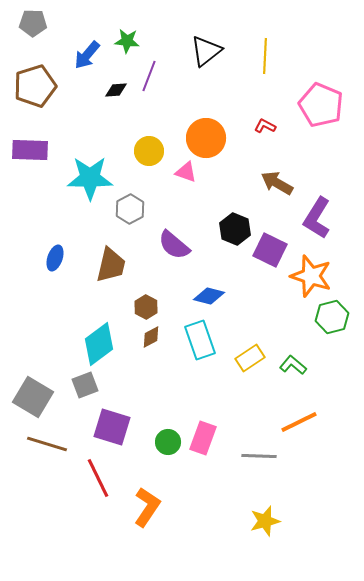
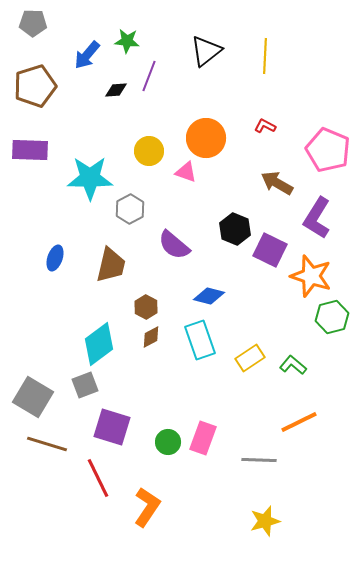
pink pentagon at (321, 105): moved 7 px right, 45 px down
gray line at (259, 456): moved 4 px down
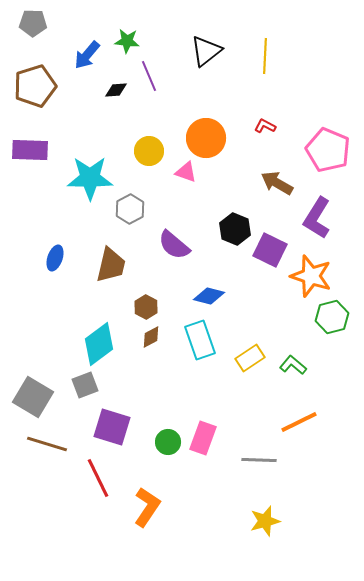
purple line at (149, 76): rotated 44 degrees counterclockwise
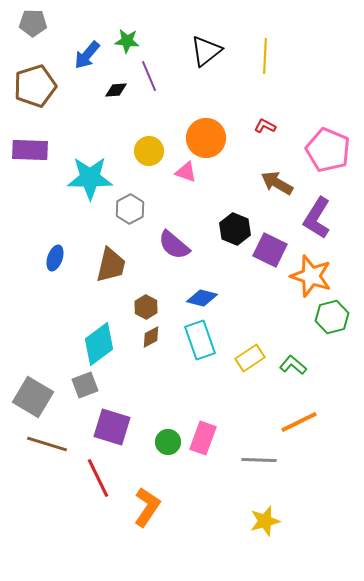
blue diamond at (209, 296): moved 7 px left, 2 px down
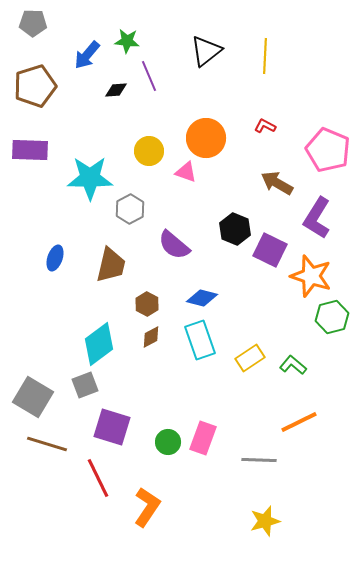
brown hexagon at (146, 307): moved 1 px right, 3 px up
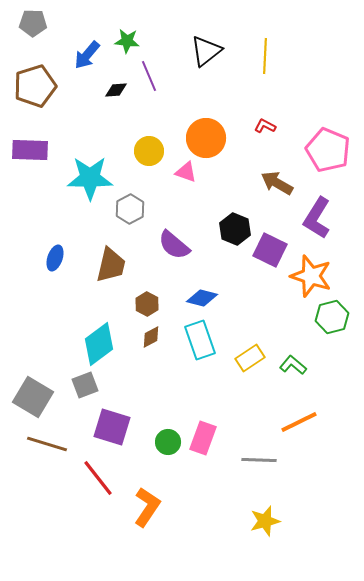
red line at (98, 478): rotated 12 degrees counterclockwise
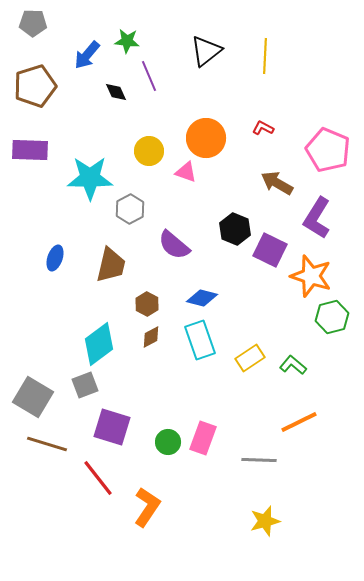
black diamond at (116, 90): moved 2 px down; rotated 70 degrees clockwise
red L-shape at (265, 126): moved 2 px left, 2 px down
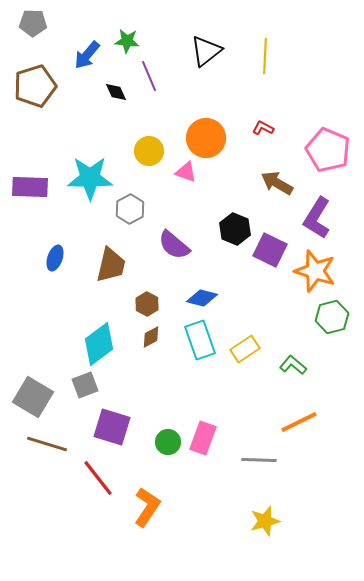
purple rectangle at (30, 150): moved 37 px down
orange star at (311, 276): moved 4 px right, 5 px up
yellow rectangle at (250, 358): moved 5 px left, 9 px up
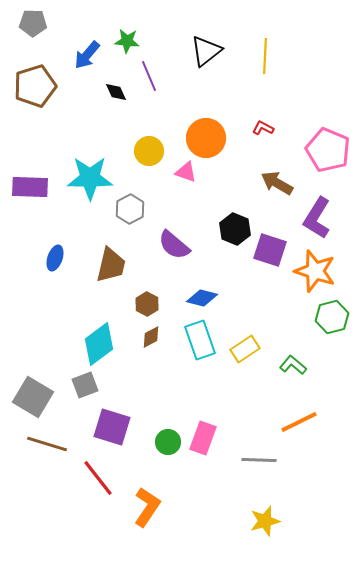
purple square at (270, 250): rotated 8 degrees counterclockwise
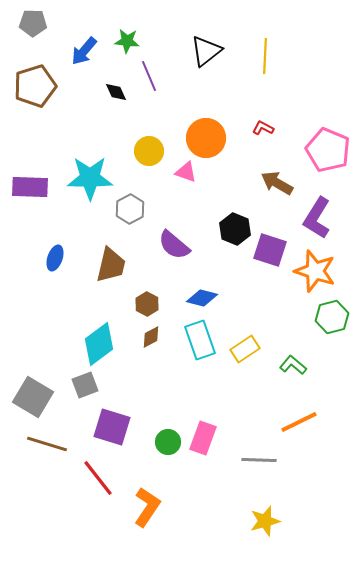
blue arrow at (87, 55): moved 3 px left, 4 px up
